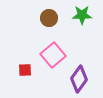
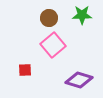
pink square: moved 10 px up
purple diamond: moved 1 px down; rotated 72 degrees clockwise
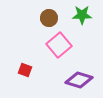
pink square: moved 6 px right
red square: rotated 24 degrees clockwise
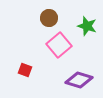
green star: moved 5 px right, 11 px down; rotated 18 degrees clockwise
